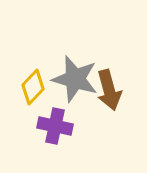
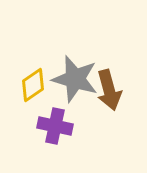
yellow diamond: moved 2 px up; rotated 12 degrees clockwise
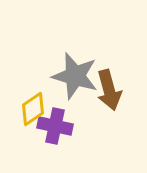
gray star: moved 3 px up
yellow diamond: moved 24 px down
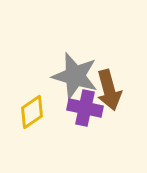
yellow diamond: moved 1 px left, 3 px down
purple cross: moved 30 px right, 18 px up
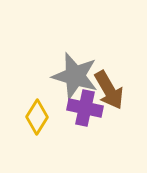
brown arrow: rotated 15 degrees counterclockwise
yellow diamond: moved 5 px right, 5 px down; rotated 24 degrees counterclockwise
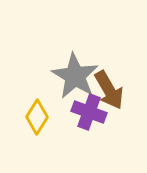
gray star: rotated 15 degrees clockwise
purple cross: moved 4 px right, 4 px down; rotated 8 degrees clockwise
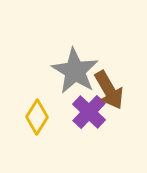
gray star: moved 5 px up
purple cross: rotated 24 degrees clockwise
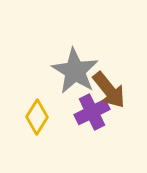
brown arrow: rotated 9 degrees counterclockwise
purple cross: moved 3 px right; rotated 20 degrees clockwise
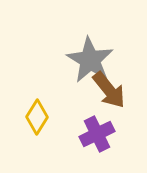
gray star: moved 15 px right, 11 px up
purple cross: moved 5 px right, 22 px down
